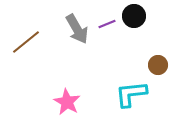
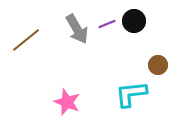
black circle: moved 5 px down
brown line: moved 2 px up
pink star: rotated 8 degrees counterclockwise
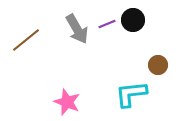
black circle: moved 1 px left, 1 px up
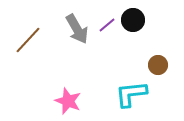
purple line: moved 1 px down; rotated 18 degrees counterclockwise
brown line: moved 2 px right; rotated 8 degrees counterclockwise
pink star: moved 1 px right, 1 px up
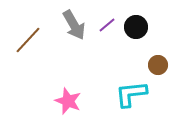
black circle: moved 3 px right, 7 px down
gray arrow: moved 3 px left, 4 px up
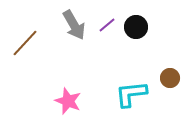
brown line: moved 3 px left, 3 px down
brown circle: moved 12 px right, 13 px down
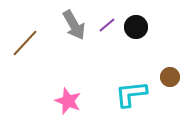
brown circle: moved 1 px up
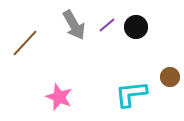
pink star: moved 9 px left, 4 px up
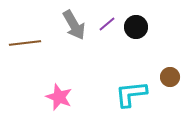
purple line: moved 1 px up
brown line: rotated 40 degrees clockwise
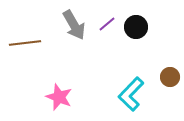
cyan L-shape: rotated 40 degrees counterclockwise
